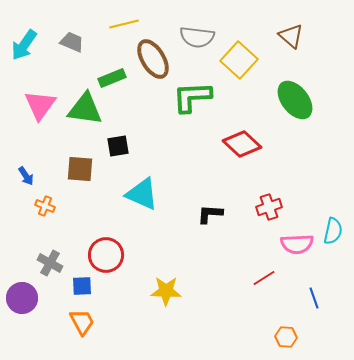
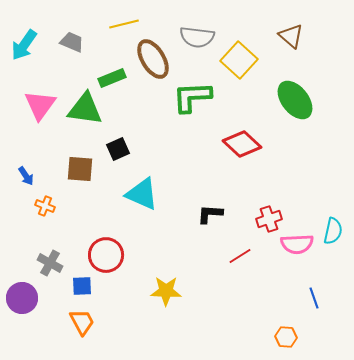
black square: moved 3 px down; rotated 15 degrees counterclockwise
red cross: moved 12 px down
red line: moved 24 px left, 22 px up
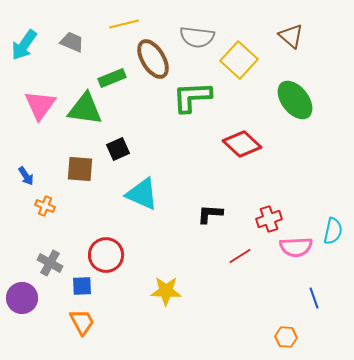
pink semicircle: moved 1 px left, 3 px down
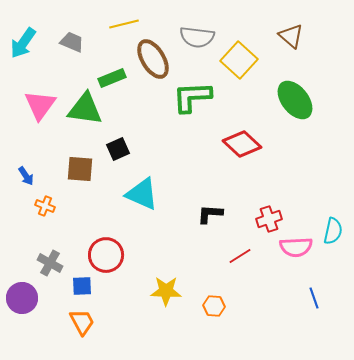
cyan arrow: moved 1 px left, 2 px up
orange hexagon: moved 72 px left, 31 px up
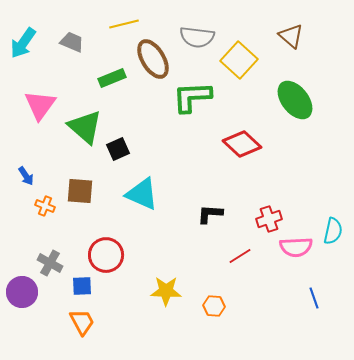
green triangle: moved 18 px down; rotated 33 degrees clockwise
brown square: moved 22 px down
purple circle: moved 6 px up
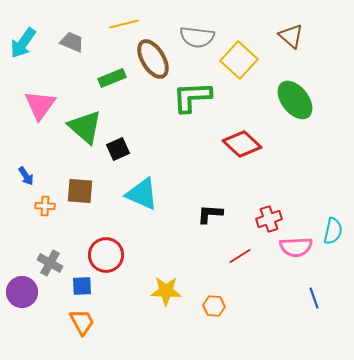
orange cross: rotated 18 degrees counterclockwise
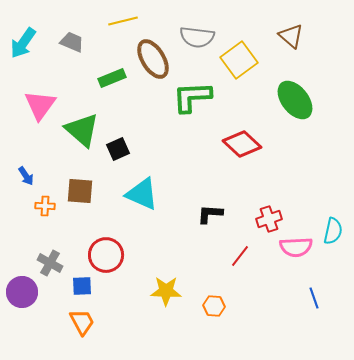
yellow line: moved 1 px left, 3 px up
yellow square: rotated 12 degrees clockwise
green triangle: moved 3 px left, 3 px down
red line: rotated 20 degrees counterclockwise
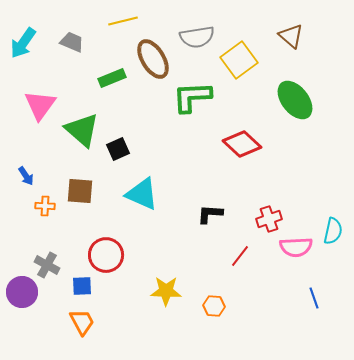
gray semicircle: rotated 16 degrees counterclockwise
gray cross: moved 3 px left, 2 px down
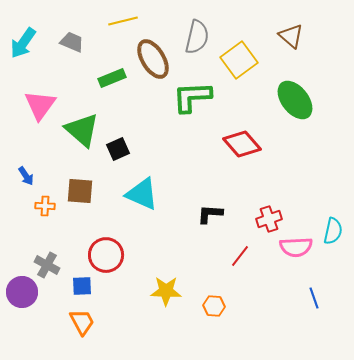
gray semicircle: rotated 68 degrees counterclockwise
red diamond: rotated 6 degrees clockwise
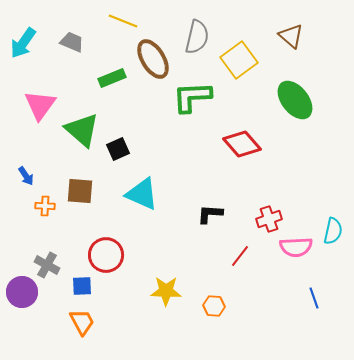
yellow line: rotated 36 degrees clockwise
